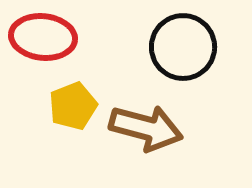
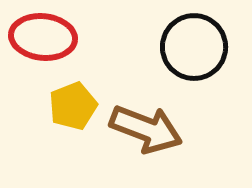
black circle: moved 11 px right
brown arrow: moved 1 px down; rotated 6 degrees clockwise
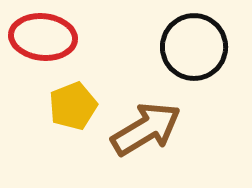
brown arrow: rotated 52 degrees counterclockwise
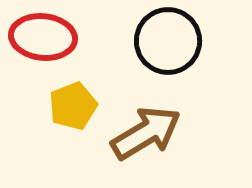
black circle: moved 26 px left, 6 px up
brown arrow: moved 4 px down
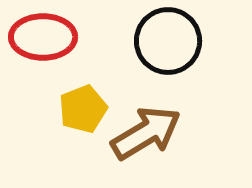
red ellipse: rotated 6 degrees counterclockwise
yellow pentagon: moved 10 px right, 3 px down
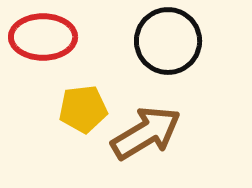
yellow pentagon: rotated 15 degrees clockwise
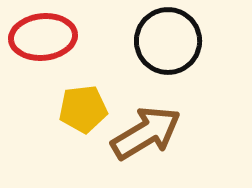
red ellipse: rotated 6 degrees counterclockwise
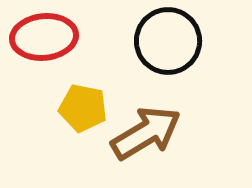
red ellipse: moved 1 px right
yellow pentagon: moved 1 px up; rotated 18 degrees clockwise
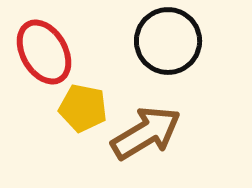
red ellipse: moved 15 px down; rotated 66 degrees clockwise
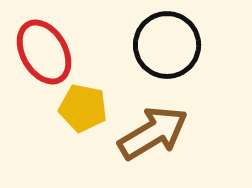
black circle: moved 1 px left, 4 px down
brown arrow: moved 7 px right
